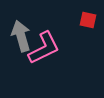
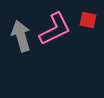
pink L-shape: moved 11 px right, 19 px up
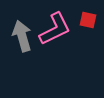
gray arrow: moved 1 px right
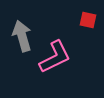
pink L-shape: moved 28 px down
